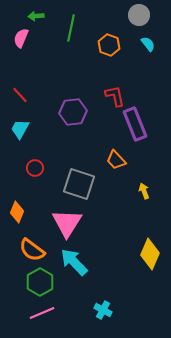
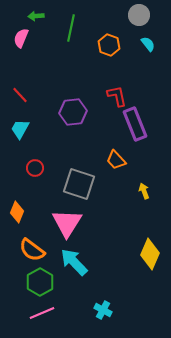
red L-shape: moved 2 px right
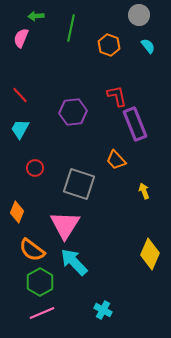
cyan semicircle: moved 2 px down
pink triangle: moved 2 px left, 2 px down
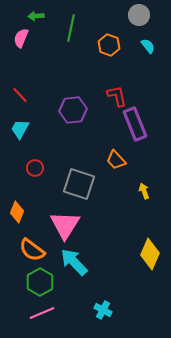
purple hexagon: moved 2 px up
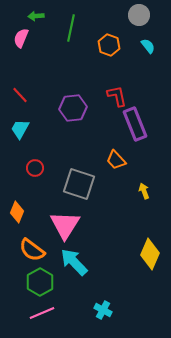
purple hexagon: moved 2 px up
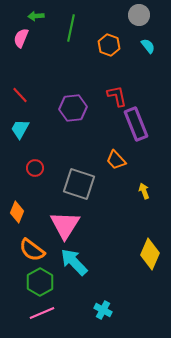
purple rectangle: moved 1 px right
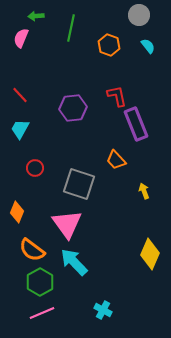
pink triangle: moved 2 px right, 1 px up; rotated 8 degrees counterclockwise
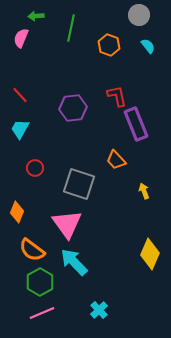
cyan cross: moved 4 px left; rotated 18 degrees clockwise
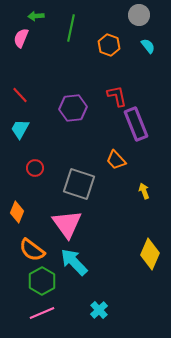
green hexagon: moved 2 px right, 1 px up
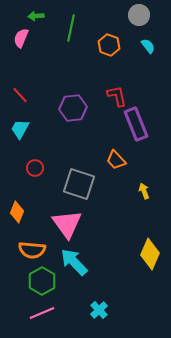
orange semicircle: rotated 32 degrees counterclockwise
